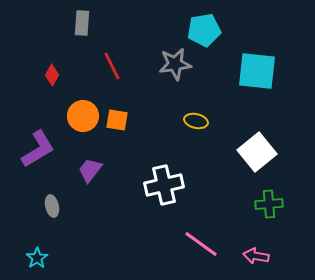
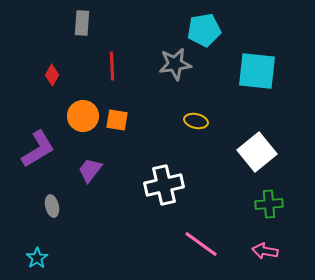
red line: rotated 24 degrees clockwise
pink arrow: moved 9 px right, 5 px up
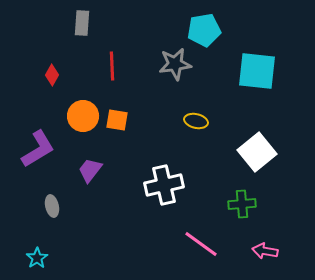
green cross: moved 27 px left
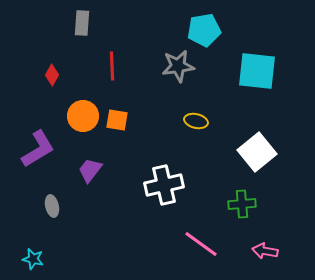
gray star: moved 3 px right, 2 px down
cyan star: moved 4 px left, 1 px down; rotated 25 degrees counterclockwise
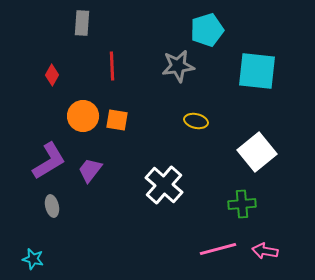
cyan pentagon: moved 3 px right; rotated 8 degrees counterclockwise
purple L-shape: moved 11 px right, 12 px down
white cross: rotated 36 degrees counterclockwise
pink line: moved 17 px right, 5 px down; rotated 51 degrees counterclockwise
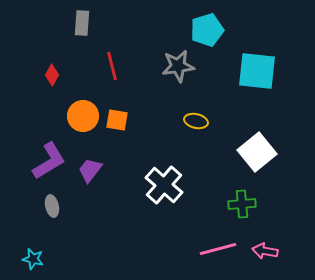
red line: rotated 12 degrees counterclockwise
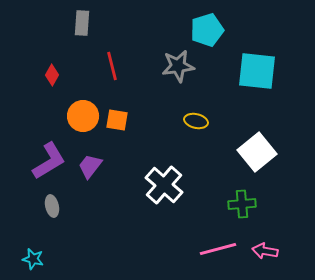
purple trapezoid: moved 4 px up
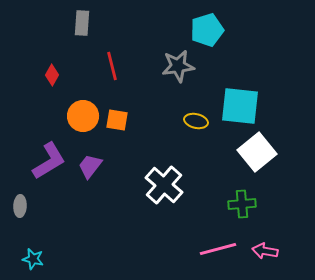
cyan square: moved 17 px left, 35 px down
gray ellipse: moved 32 px left; rotated 15 degrees clockwise
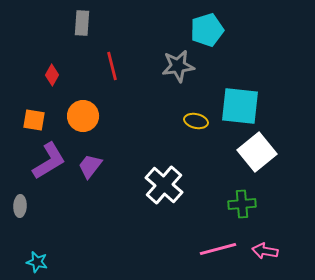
orange square: moved 83 px left
cyan star: moved 4 px right, 3 px down
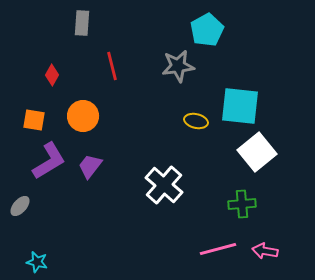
cyan pentagon: rotated 12 degrees counterclockwise
gray ellipse: rotated 40 degrees clockwise
